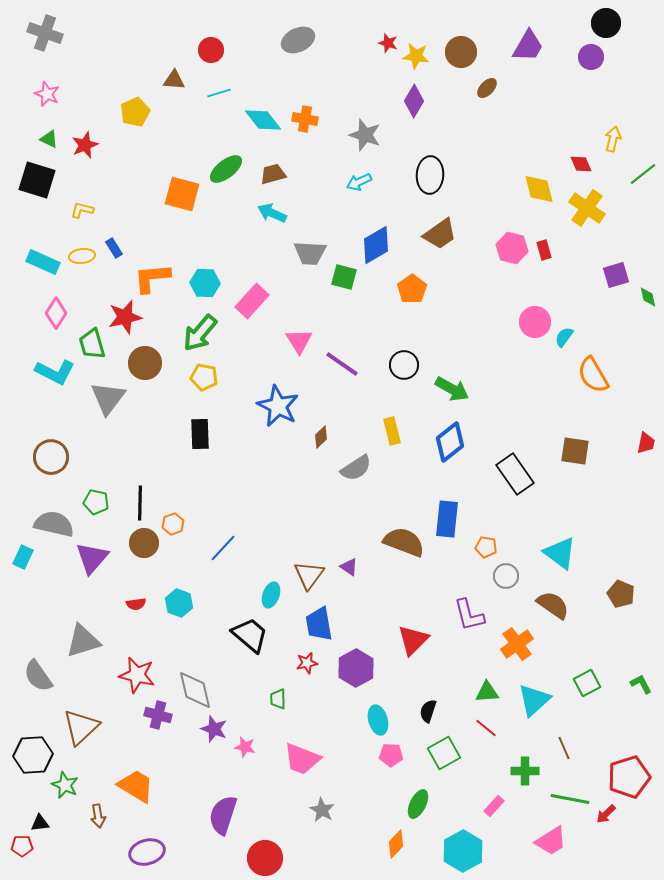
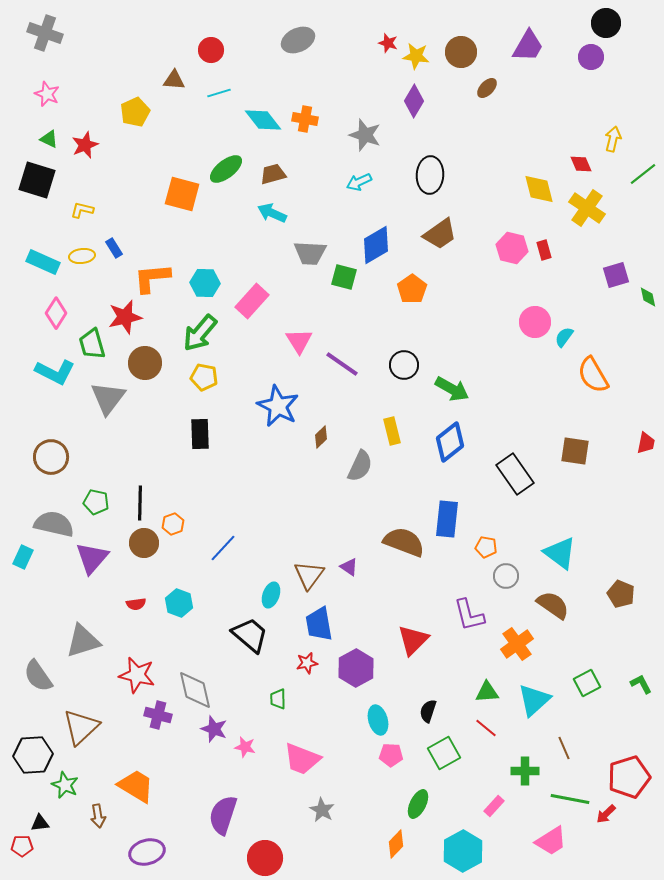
gray semicircle at (356, 468): moved 4 px right, 2 px up; rotated 32 degrees counterclockwise
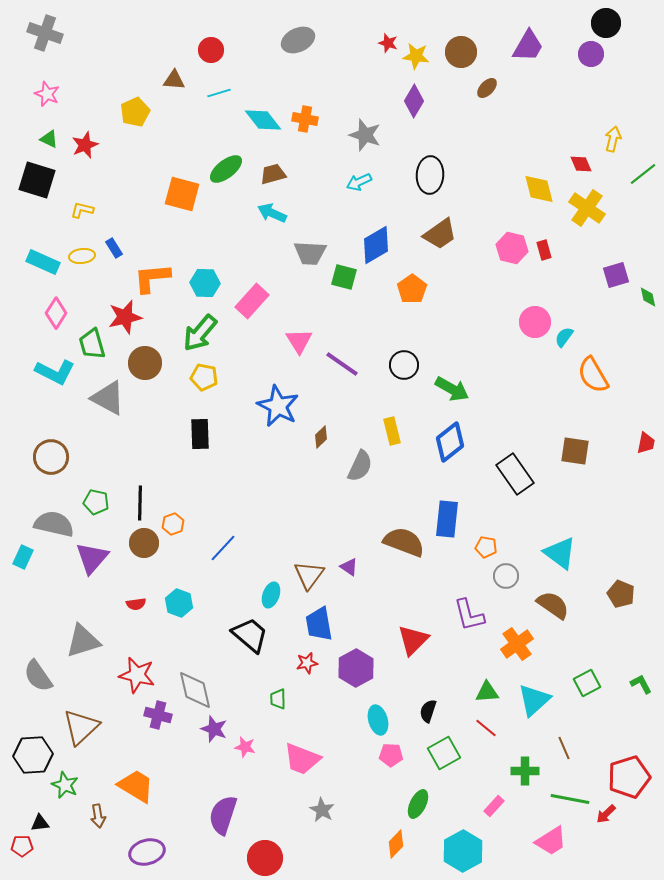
purple circle at (591, 57): moved 3 px up
gray triangle at (108, 398): rotated 39 degrees counterclockwise
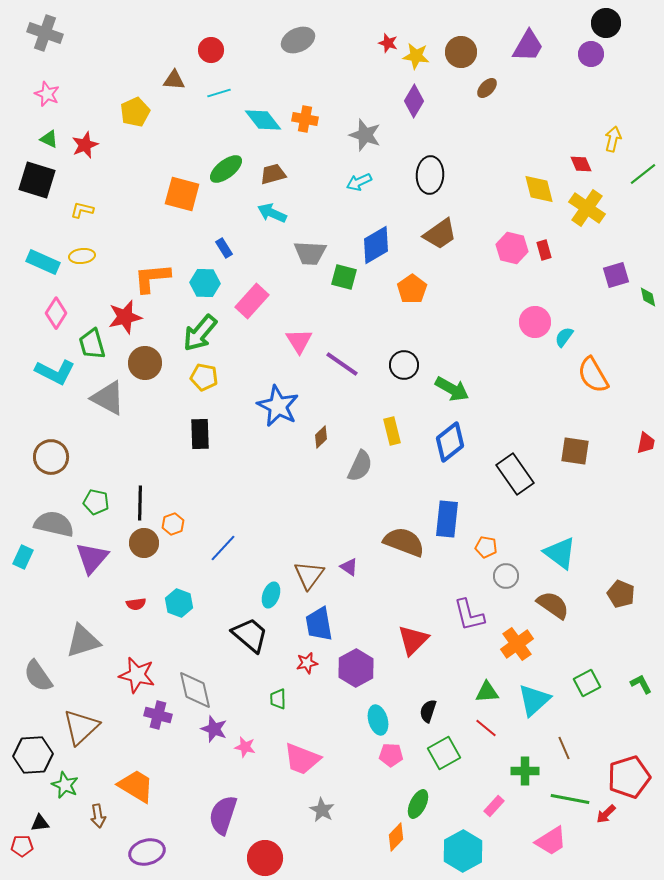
blue rectangle at (114, 248): moved 110 px right
orange diamond at (396, 844): moved 7 px up
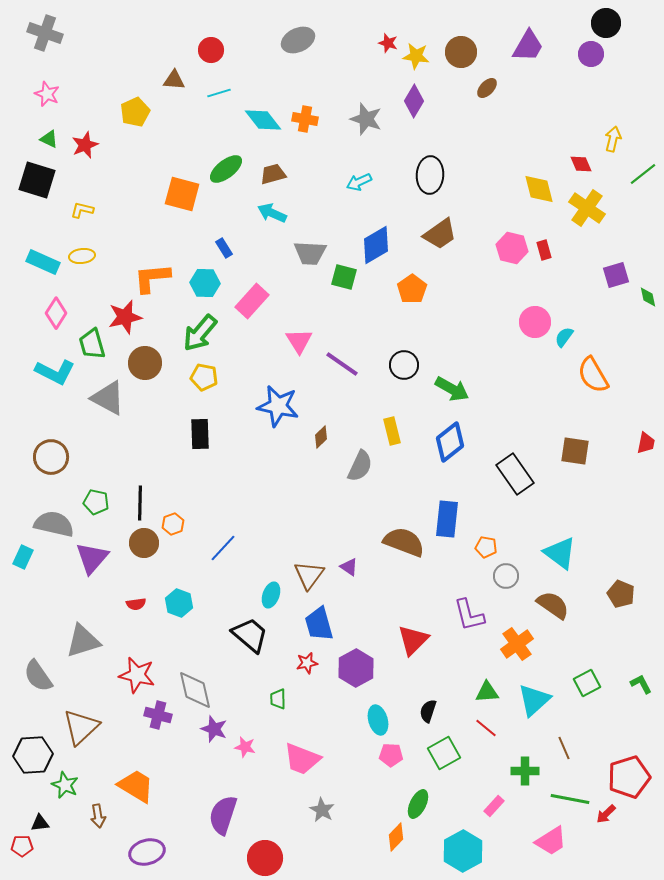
gray star at (365, 135): moved 1 px right, 16 px up
blue star at (278, 406): rotated 15 degrees counterclockwise
blue trapezoid at (319, 624): rotated 6 degrees counterclockwise
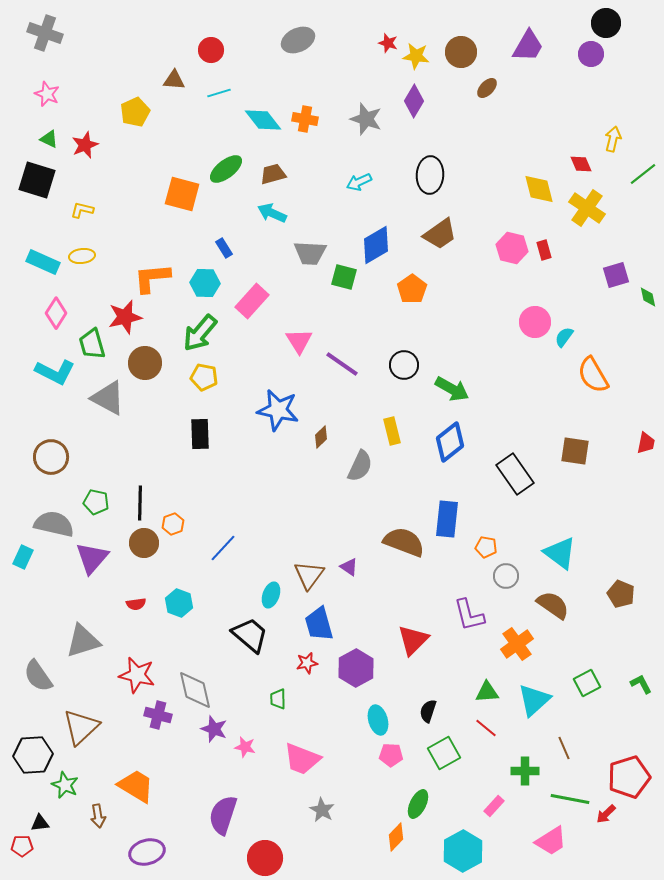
blue star at (278, 406): moved 4 px down
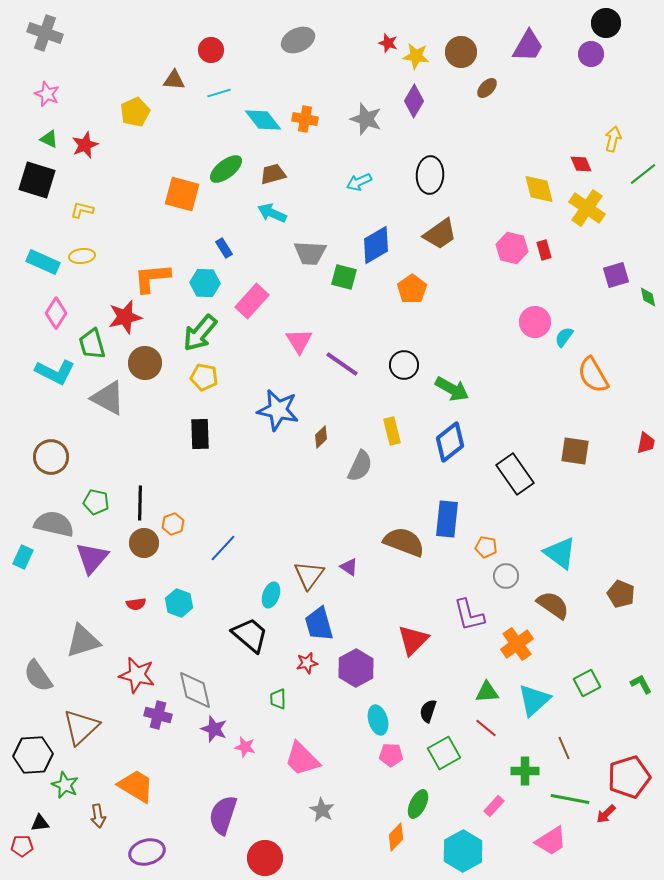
pink trapezoid at (302, 759): rotated 24 degrees clockwise
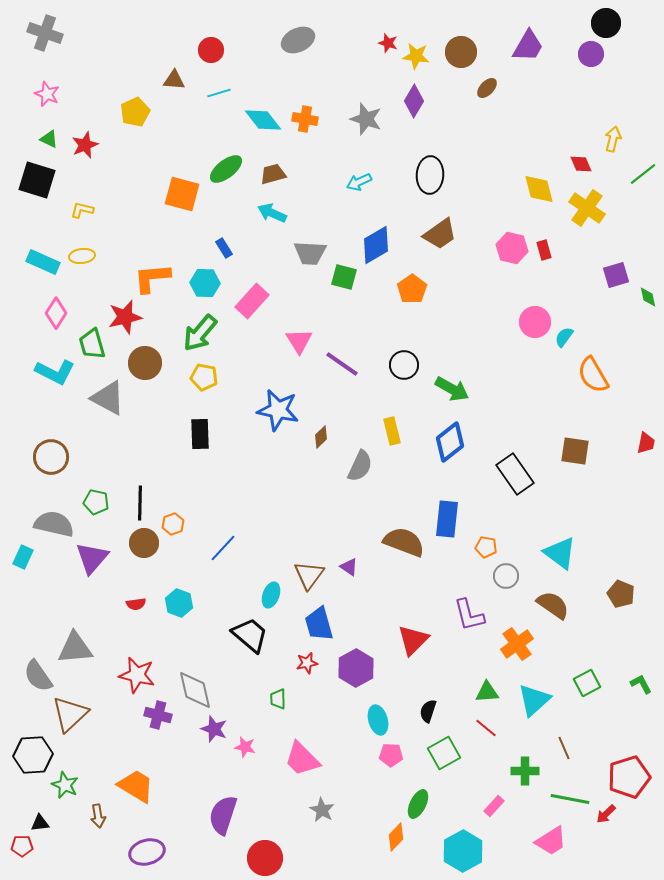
gray triangle at (83, 641): moved 8 px left, 7 px down; rotated 12 degrees clockwise
brown triangle at (81, 727): moved 11 px left, 13 px up
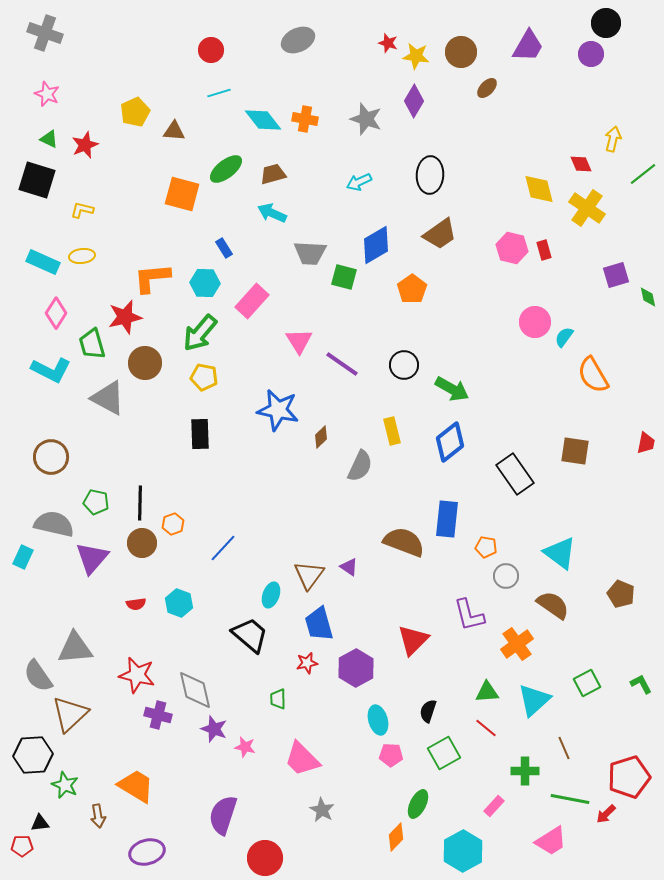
brown triangle at (174, 80): moved 51 px down
cyan L-shape at (55, 372): moved 4 px left, 2 px up
brown circle at (144, 543): moved 2 px left
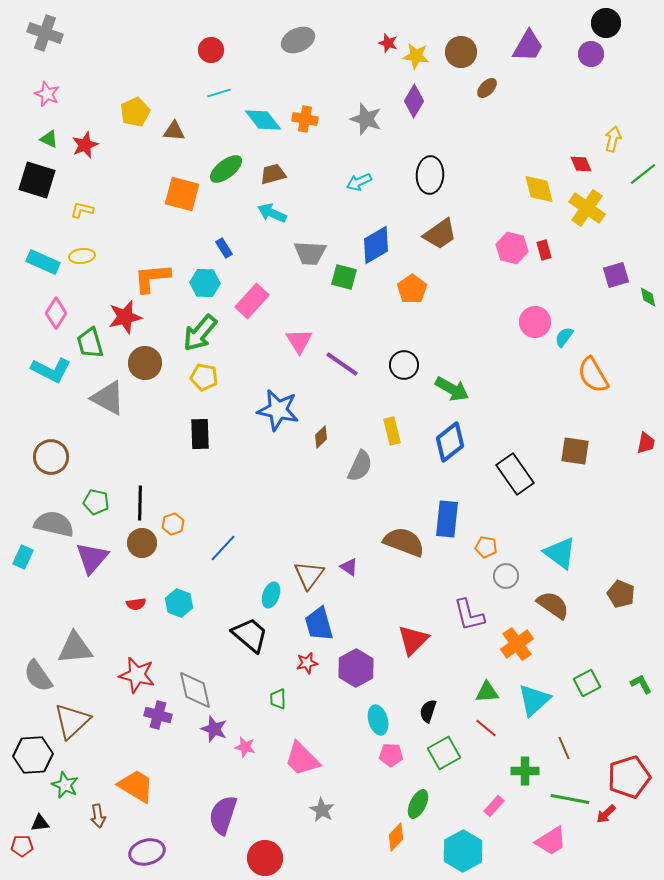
green trapezoid at (92, 344): moved 2 px left, 1 px up
brown triangle at (70, 714): moved 2 px right, 7 px down
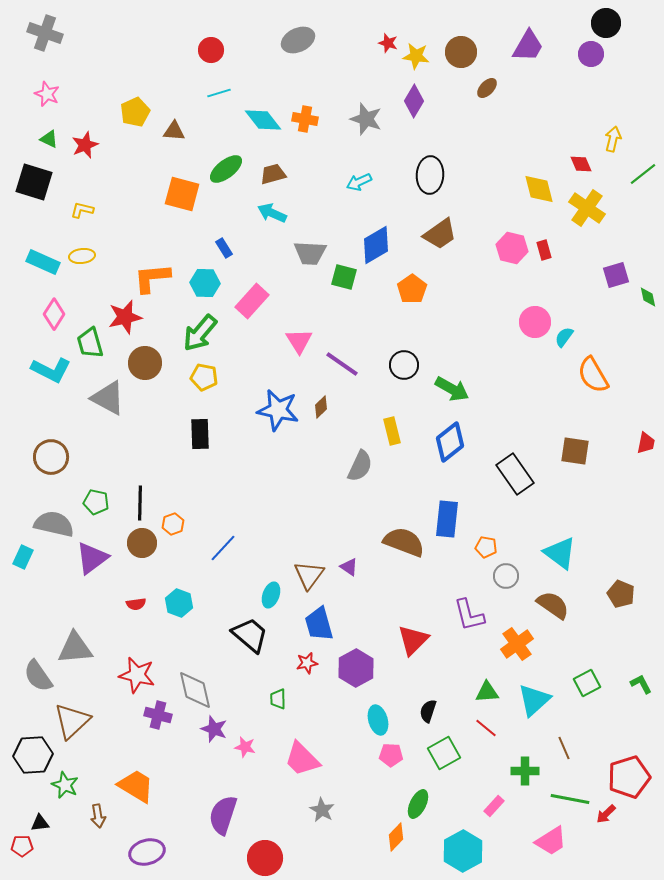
black square at (37, 180): moved 3 px left, 2 px down
pink diamond at (56, 313): moved 2 px left, 1 px down
brown diamond at (321, 437): moved 30 px up
purple triangle at (92, 558): rotated 12 degrees clockwise
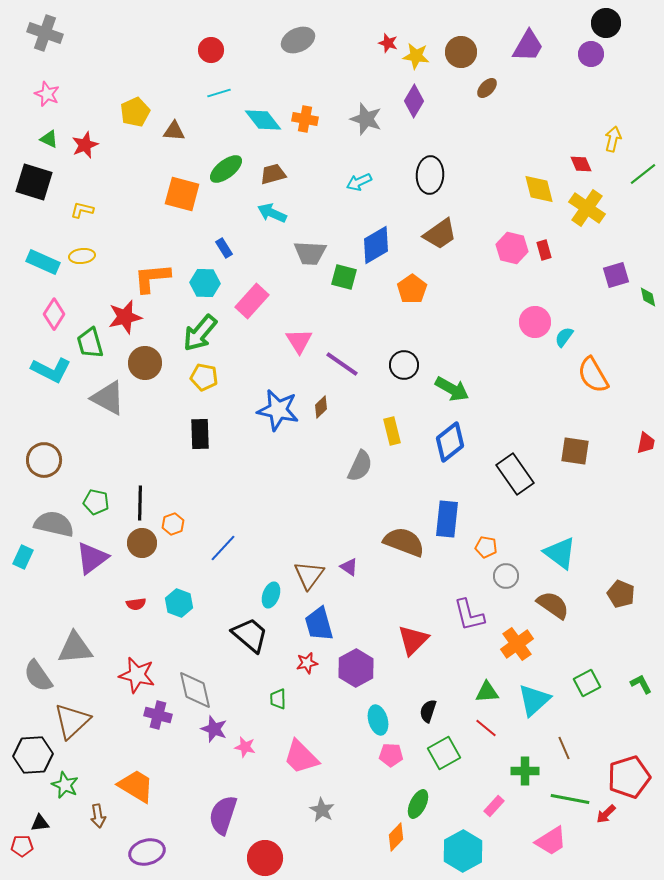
brown circle at (51, 457): moved 7 px left, 3 px down
pink trapezoid at (302, 759): moved 1 px left, 2 px up
